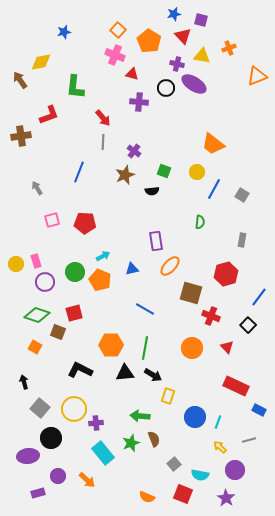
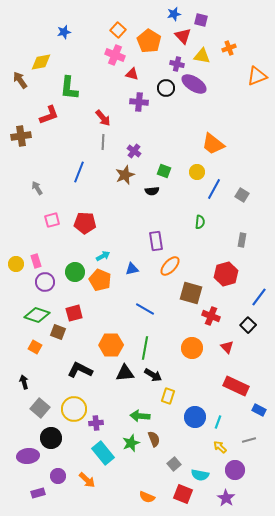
green L-shape at (75, 87): moved 6 px left, 1 px down
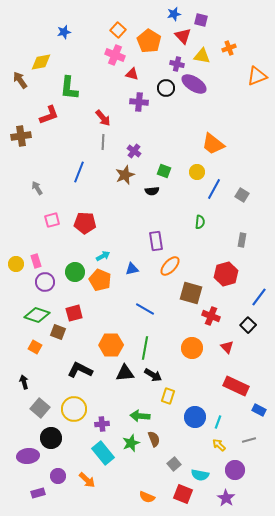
purple cross at (96, 423): moved 6 px right, 1 px down
yellow arrow at (220, 447): moved 1 px left, 2 px up
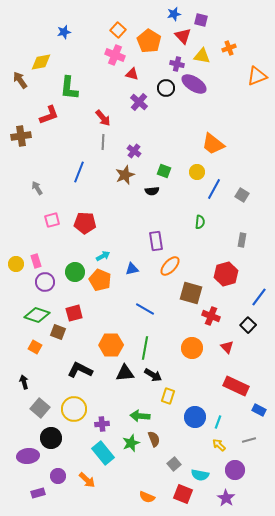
purple cross at (139, 102): rotated 36 degrees clockwise
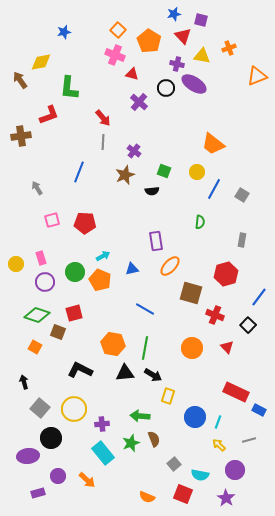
pink rectangle at (36, 261): moved 5 px right, 3 px up
red cross at (211, 316): moved 4 px right, 1 px up
orange hexagon at (111, 345): moved 2 px right, 1 px up; rotated 10 degrees clockwise
red rectangle at (236, 386): moved 6 px down
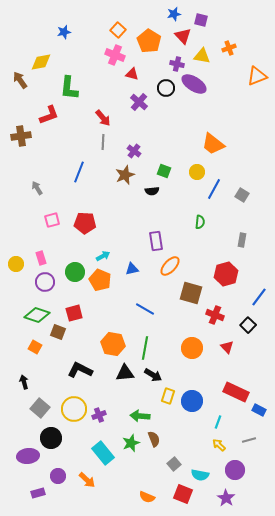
blue circle at (195, 417): moved 3 px left, 16 px up
purple cross at (102, 424): moved 3 px left, 9 px up; rotated 16 degrees counterclockwise
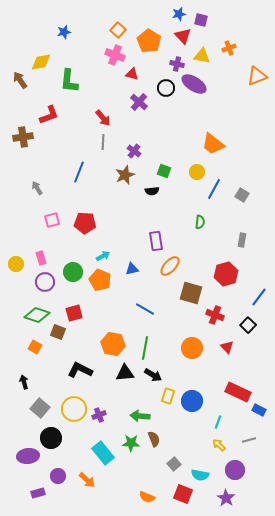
blue star at (174, 14): moved 5 px right
green L-shape at (69, 88): moved 7 px up
brown cross at (21, 136): moved 2 px right, 1 px down
green circle at (75, 272): moved 2 px left
red rectangle at (236, 392): moved 2 px right
green star at (131, 443): rotated 24 degrees clockwise
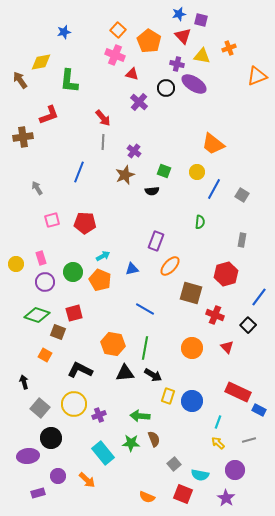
purple rectangle at (156, 241): rotated 30 degrees clockwise
orange square at (35, 347): moved 10 px right, 8 px down
yellow circle at (74, 409): moved 5 px up
yellow arrow at (219, 445): moved 1 px left, 2 px up
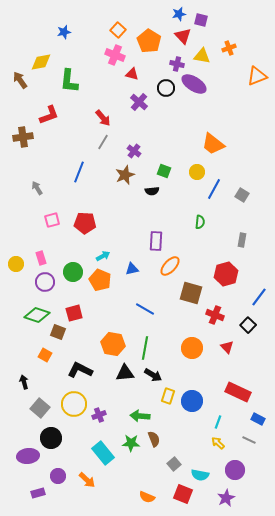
gray line at (103, 142): rotated 28 degrees clockwise
purple rectangle at (156, 241): rotated 18 degrees counterclockwise
blue rectangle at (259, 410): moved 1 px left, 9 px down
gray line at (249, 440): rotated 40 degrees clockwise
purple star at (226, 498): rotated 12 degrees clockwise
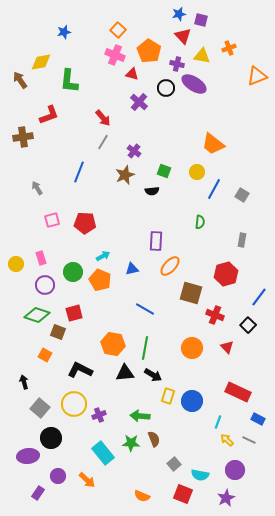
orange pentagon at (149, 41): moved 10 px down
purple circle at (45, 282): moved 3 px down
yellow arrow at (218, 443): moved 9 px right, 3 px up
purple rectangle at (38, 493): rotated 40 degrees counterclockwise
orange semicircle at (147, 497): moved 5 px left, 1 px up
